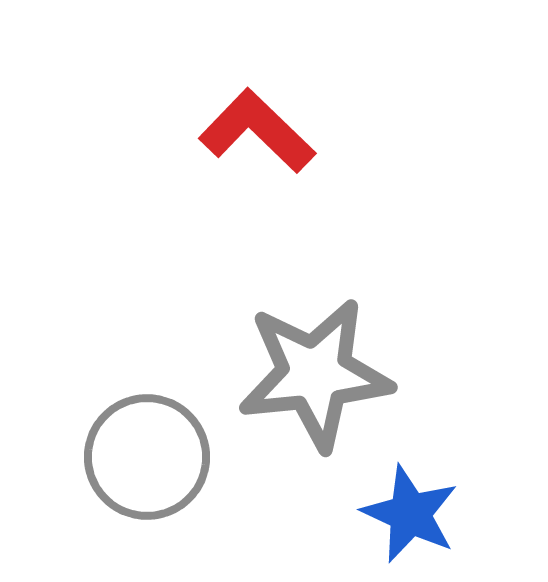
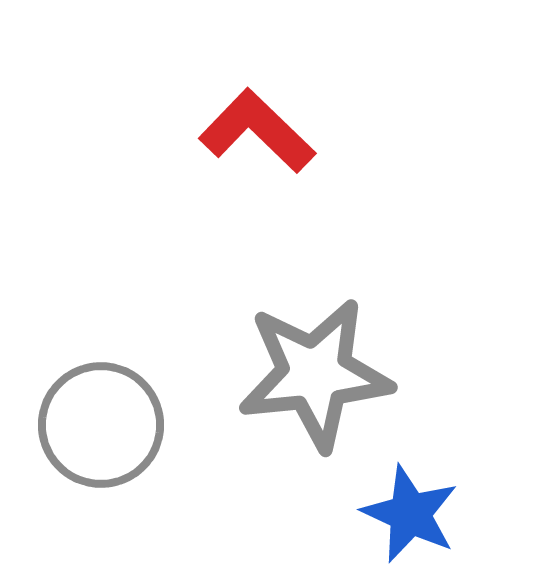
gray circle: moved 46 px left, 32 px up
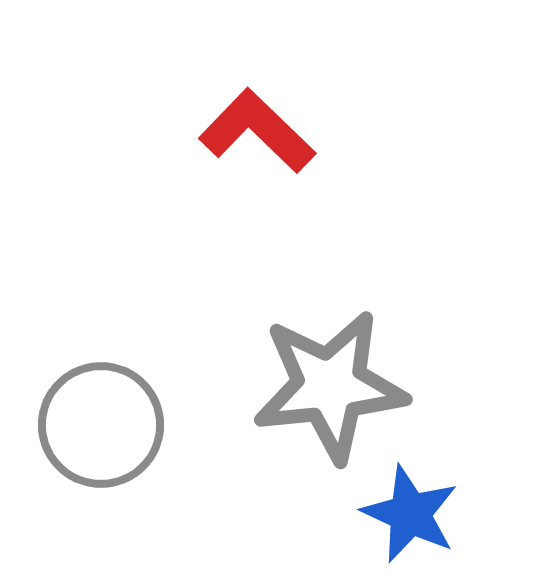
gray star: moved 15 px right, 12 px down
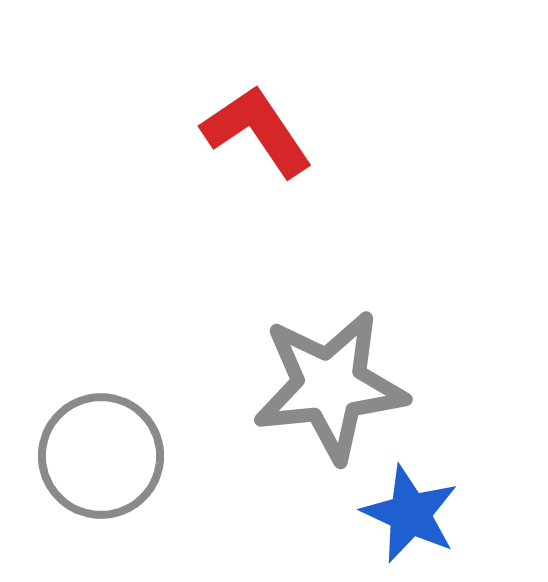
red L-shape: rotated 12 degrees clockwise
gray circle: moved 31 px down
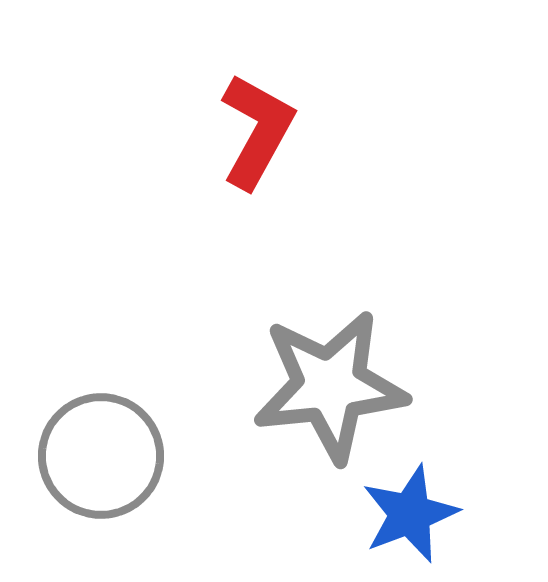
red L-shape: rotated 63 degrees clockwise
blue star: rotated 26 degrees clockwise
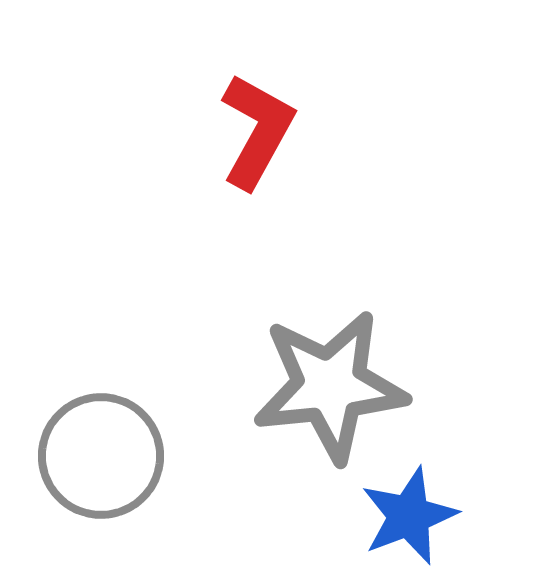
blue star: moved 1 px left, 2 px down
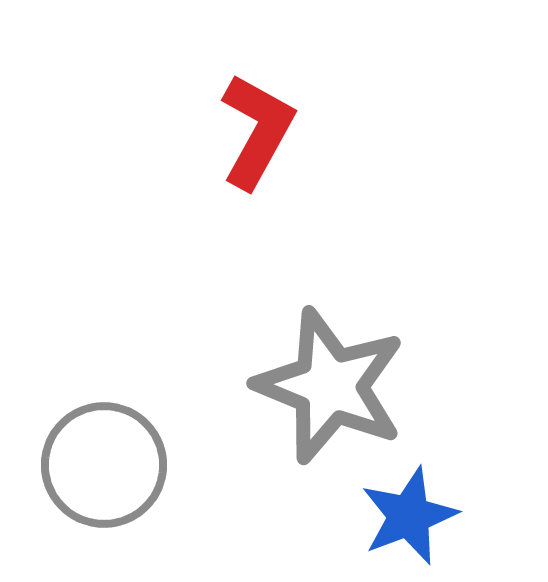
gray star: rotated 28 degrees clockwise
gray circle: moved 3 px right, 9 px down
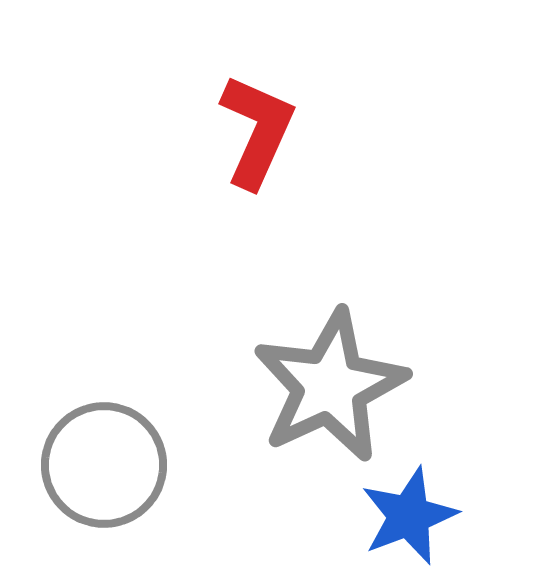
red L-shape: rotated 5 degrees counterclockwise
gray star: rotated 25 degrees clockwise
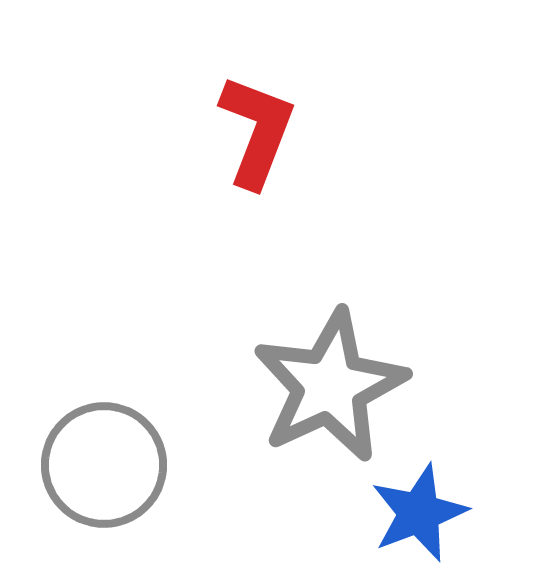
red L-shape: rotated 3 degrees counterclockwise
blue star: moved 10 px right, 3 px up
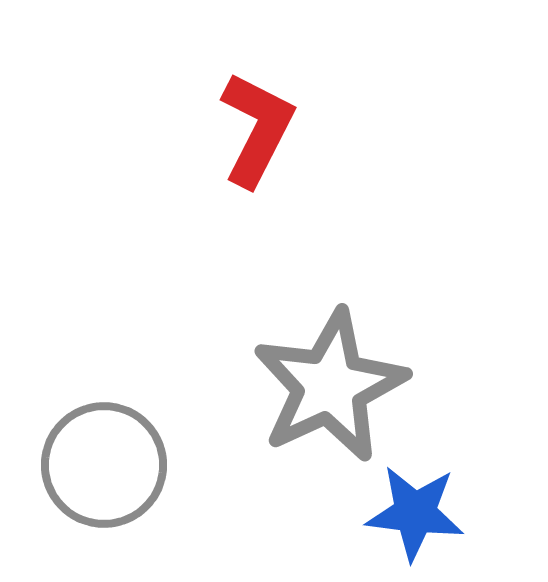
red L-shape: moved 2 px up; rotated 6 degrees clockwise
blue star: moved 4 px left; rotated 28 degrees clockwise
